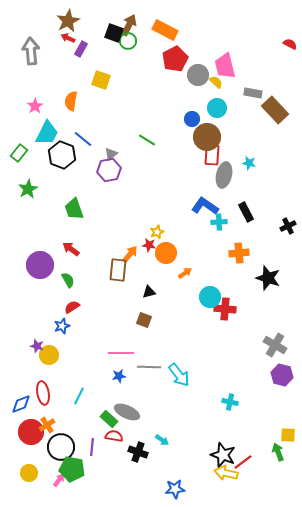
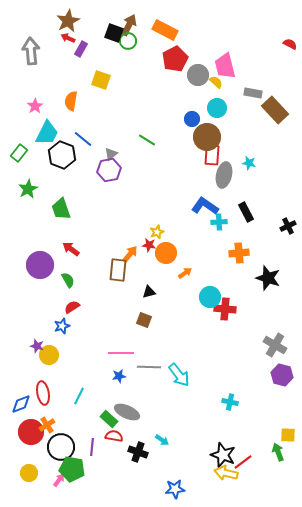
green trapezoid at (74, 209): moved 13 px left
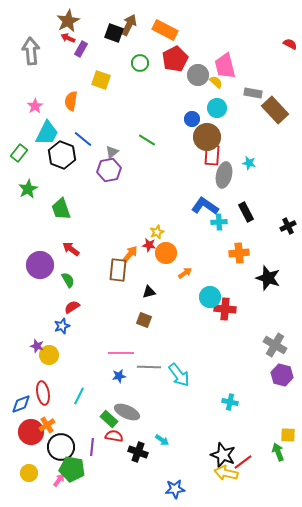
green circle at (128, 41): moved 12 px right, 22 px down
gray triangle at (111, 154): moved 1 px right, 2 px up
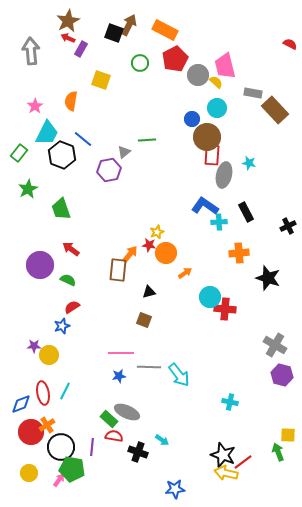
green line at (147, 140): rotated 36 degrees counterclockwise
gray triangle at (112, 152): moved 12 px right
green semicircle at (68, 280): rotated 35 degrees counterclockwise
purple star at (37, 346): moved 3 px left; rotated 16 degrees counterclockwise
cyan line at (79, 396): moved 14 px left, 5 px up
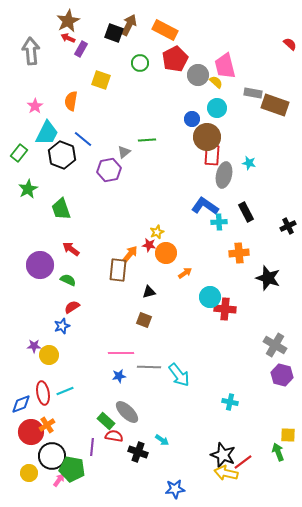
red semicircle at (290, 44): rotated 16 degrees clockwise
brown rectangle at (275, 110): moved 5 px up; rotated 28 degrees counterclockwise
cyan line at (65, 391): rotated 42 degrees clockwise
gray ellipse at (127, 412): rotated 20 degrees clockwise
green rectangle at (109, 419): moved 3 px left, 2 px down
black circle at (61, 447): moved 9 px left, 9 px down
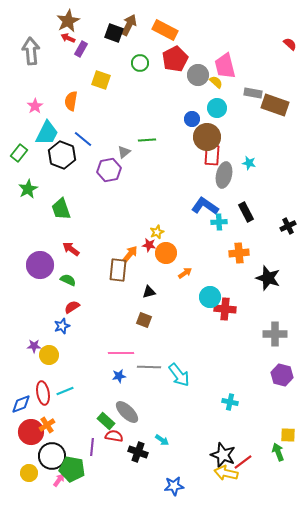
gray cross at (275, 345): moved 11 px up; rotated 30 degrees counterclockwise
blue star at (175, 489): moved 1 px left, 3 px up
